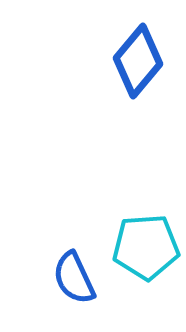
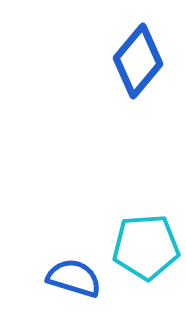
blue semicircle: rotated 132 degrees clockwise
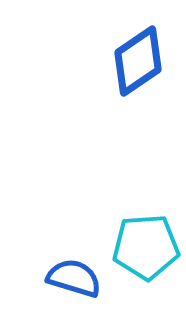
blue diamond: rotated 16 degrees clockwise
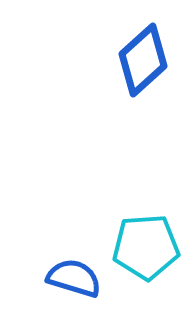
blue diamond: moved 5 px right, 1 px up; rotated 8 degrees counterclockwise
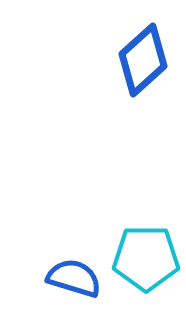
cyan pentagon: moved 11 px down; rotated 4 degrees clockwise
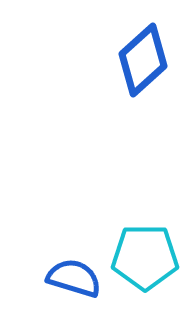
cyan pentagon: moved 1 px left, 1 px up
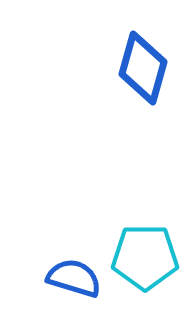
blue diamond: moved 8 px down; rotated 32 degrees counterclockwise
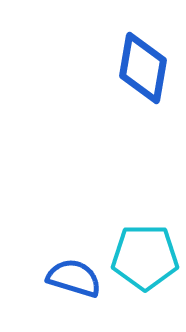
blue diamond: rotated 6 degrees counterclockwise
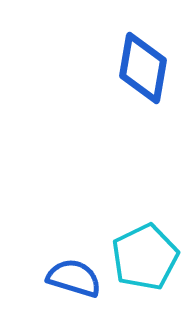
cyan pentagon: rotated 26 degrees counterclockwise
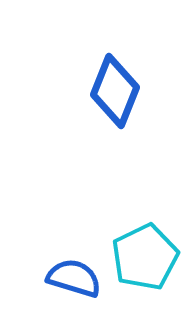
blue diamond: moved 28 px left, 23 px down; rotated 12 degrees clockwise
